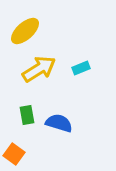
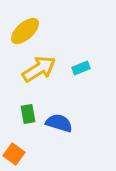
green rectangle: moved 1 px right, 1 px up
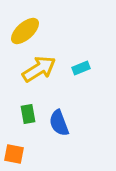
blue semicircle: rotated 128 degrees counterclockwise
orange square: rotated 25 degrees counterclockwise
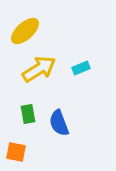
orange square: moved 2 px right, 2 px up
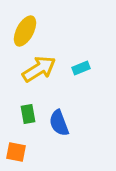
yellow ellipse: rotated 20 degrees counterclockwise
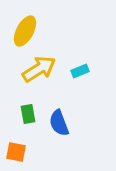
cyan rectangle: moved 1 px left, 3 px down
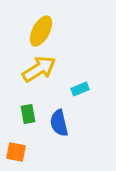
yellow ellipse: moved 16 px right
cyan rectangle: moved 18 px down
blue semicircle: rotated 8 degrees clockwise
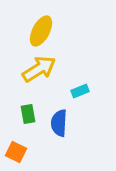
cyan rectangle: moved 2 px down
blue semicircle: rotated 16 degrees clockwise
orange square: rotated 15 degrees clockwise
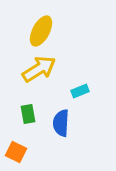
blue semicircle: moved 2 px right
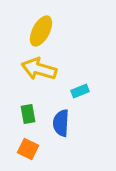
yellow arrow: rotated 132 degrees counterclockwise
orange square: moved 12 px right, 3 px up
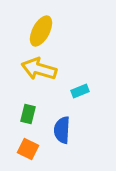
green rectangle: rotated 24 degrees clockwise
blue semicircle: moved 1 px right, 7 px down
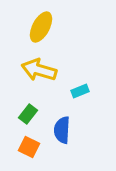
yellow ellipse: moved 4 px up
yellow arrow: moved 1 px down
green rectangle: rotated 24 degrees clockwise
orange square: moved 1 px right, 2 px up
